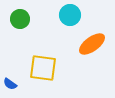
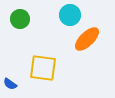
orange ellipse: moved 5 px left, 5 px up; rotated 8 degrees counterclockwise
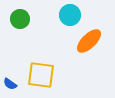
orange ellipse: moved 2 px right, 2 px down
yellow square: moved 2 px left, 7 px down
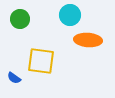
orange ellipse: moved 1 px left, 1 px up; rotated 48 degrees clockwise
yellow square: moved 14 px up
blue semicircle: moved 4 px right, 6 px up
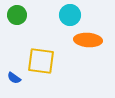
green circle: moved 3 px left, 4 px up
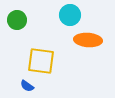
green circle: moved 5 px down
blue semicircle: moved 13 px right, 8 px down
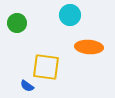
green circle: moved 3 px down
orange ellipse: moved 1 px right, 7 px down
yellow square: moved 5 px right, 6 px down
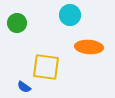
blue semicircle: moved 3 px left, 1 px down
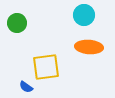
cyan circle: moved 14 px right
yellow square: rotated 16 degrees counterclockwise
blue semicircle: moved 2 px right
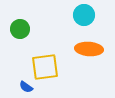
green circle: moved 3 px right, 6 px down
orange ellipse: moved 2 px down
yellow square: moved 1 px left
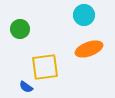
orange ellipse: rotated 24 degrees counterclockwise
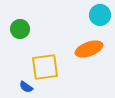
cyan circle: moved 16 px right
